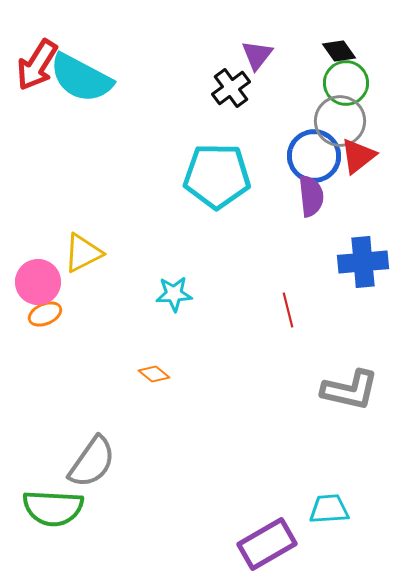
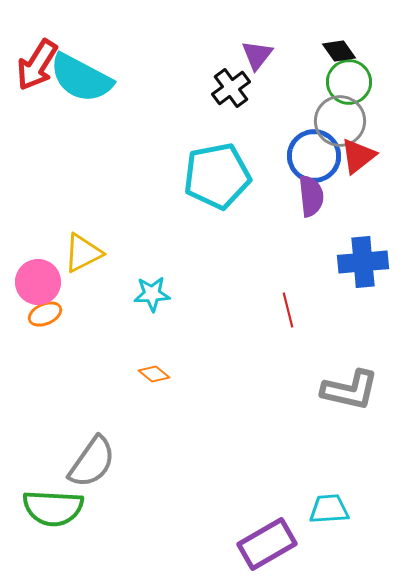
green circle: moved 3 px right, 1 px up
cyan pentagon: rotated 12 degrees counterclockwise
cyan star: moved 22 px left
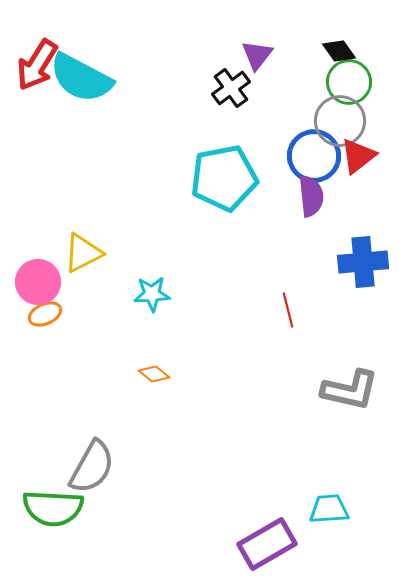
cyan pentagon: moved 7 px right, 2 px down
gray semicircle: moved 5 px down; rotated 6 degrees counterclockwise
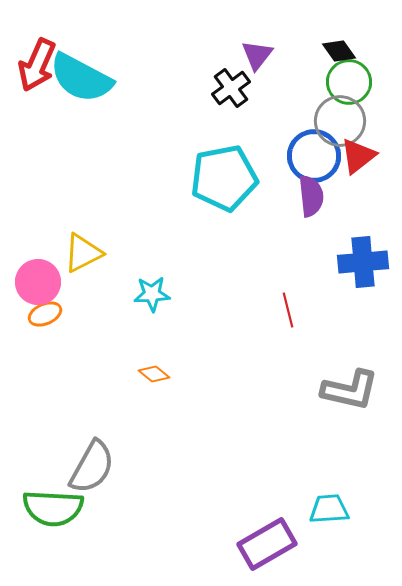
red arrow: rotated 8 degrees counterclockwise
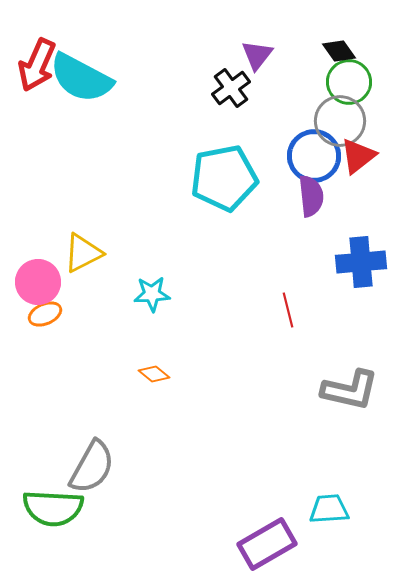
blue cross: moved 2 px left
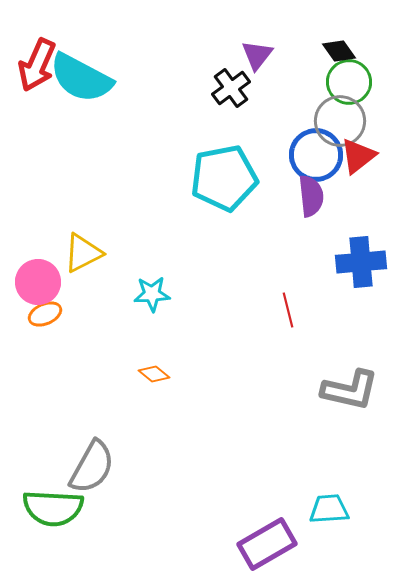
blue circle: moved 2 px right, 1 px up
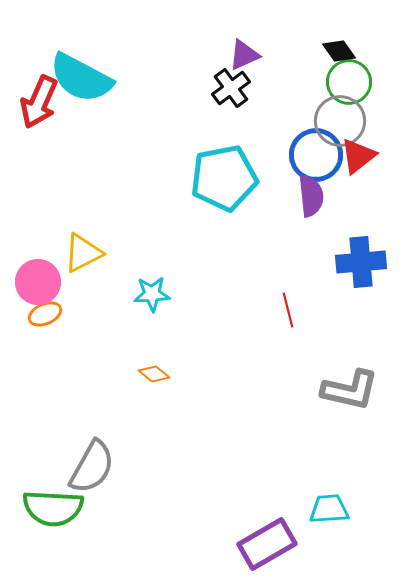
purple triangle: moved 13 px left; rotated 28 degrees clockwise
red arrow: moved 2 px right, 37 px down
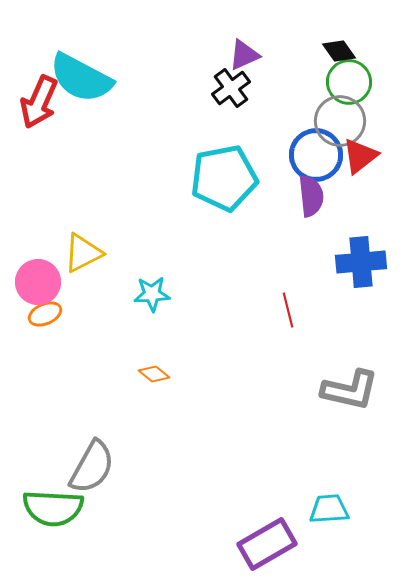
red triangle: moved 2 px right
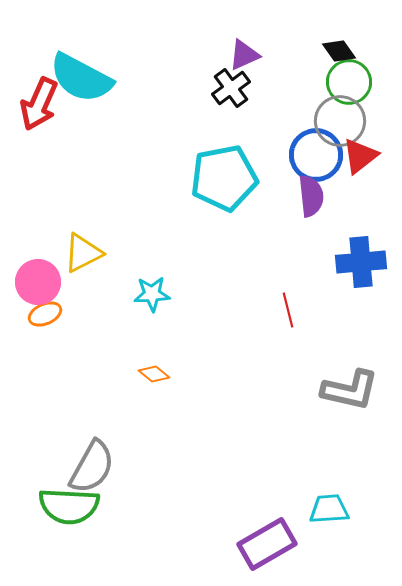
red arrow: moved 2 px down
green semicircle: moved 16 px right, 2 px up
